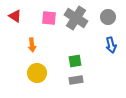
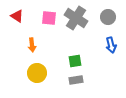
red triangle: moved 2 px right
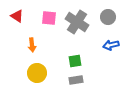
gray cross: moved 1 px right, 4 px down
blue arrow: rotated 91 degrees clockwise
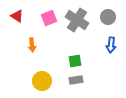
pink square: rotated 28 degrees counterclockwise
gray cross: moved 2 px up
blue arrow: rotated 70 degrees counterclockwise
yellow circle: moved 5 px right, 8 px down
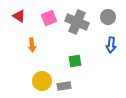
red triangle: moved 2 px right
gray cross: moved 2 px down; rotated 10 degrees counterclockwise
gray rectangle: moved 12 px left, 6 px down
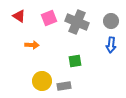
gray circle: moved 3 px right, 4 px down
orange arrow: rotated 80 degrees counterclockwise
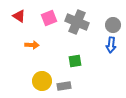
gray circle: moved 2 px right, 4 px down
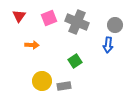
red triangle: rotated 32 degrees clockwise
gray circle: moved 2 px right
blue arrow: moved 3 px left
green square: rotated 24 degrees counterclockwise
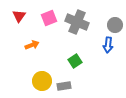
orange arrow: rotated 24 degrees counterclockwise
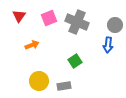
yellow circle: moved 3 px left
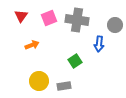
red triangle: moved 2 px right
gray cross: moved 2 px up; rotated 15 degrees counterclockwise
blue arrow: moved 9 px left, 1 px up
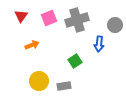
gray cross: rotated 25 degrees counterclockwise
